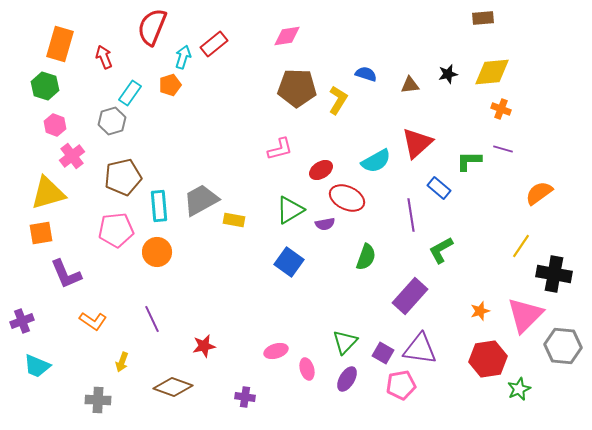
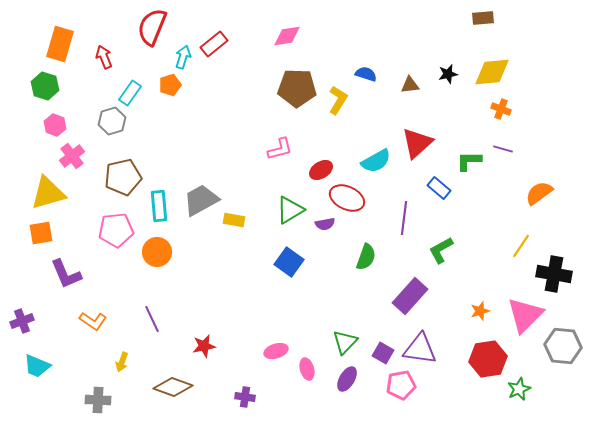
purple line at (411, 215): moved 7 px left, 3 px down; rotated 16 degrees clockwise
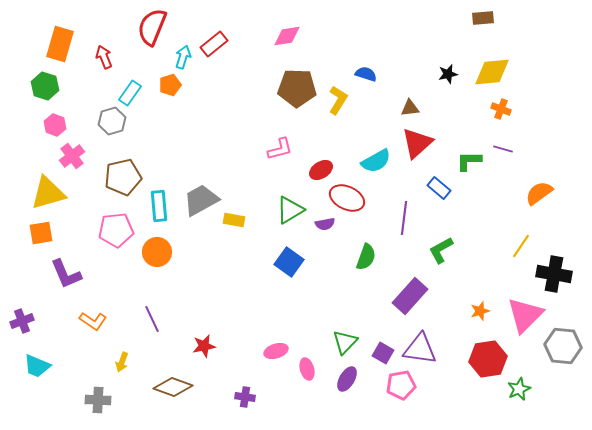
brown triangle at (410, 85): moved 23 px down
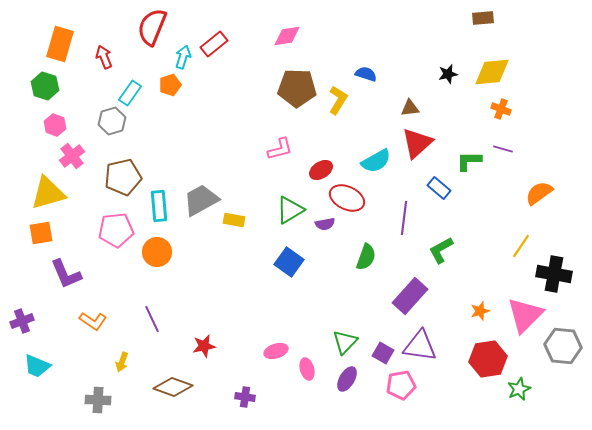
purple triangle at (420, 349): moved 3 px up
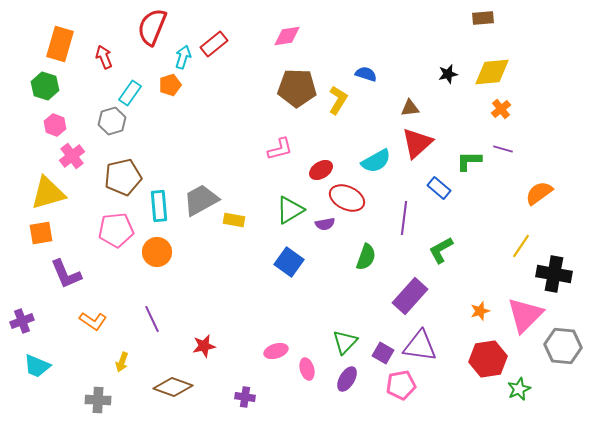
orange cross at (501, 109): rotated 30 degrees clockwise
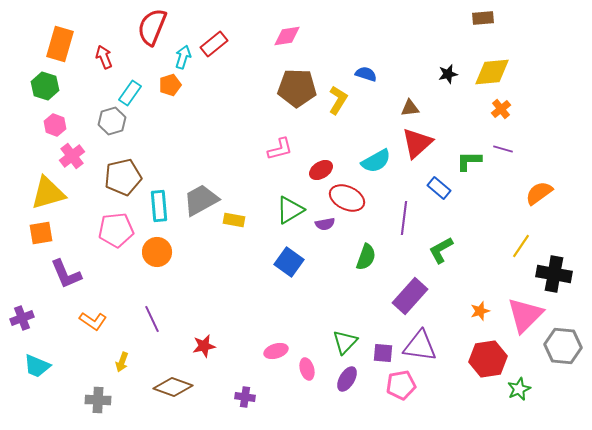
purple cross at (22, 321): moved 3 px up
purple square at (383, 353): rotated 25 degrees counterclockwise
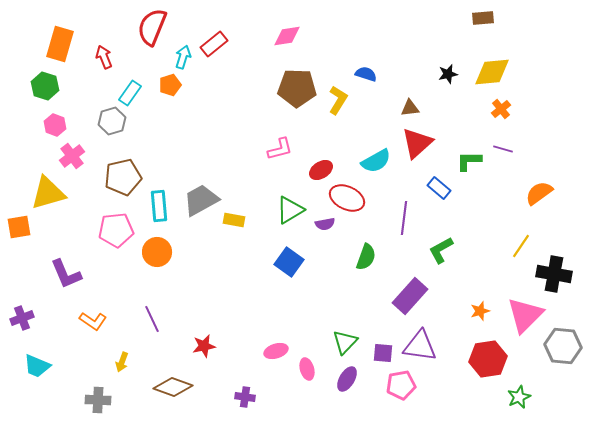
orange square at (41, 233): moved 22 px left, 6 px up
green star at (519, 389): moved 8 px down
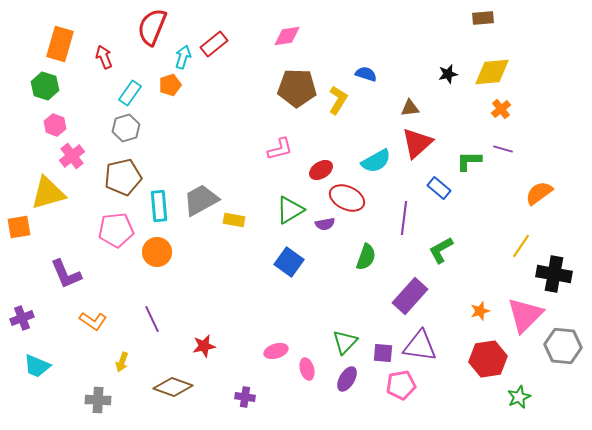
gray hexagon at (112, 121): moved 14 px right, 7 px down
